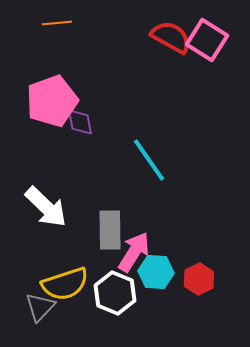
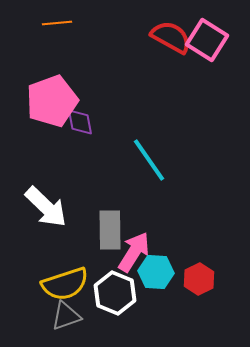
gray triangle: moved 26 px right, 9 px down; rotated 28 degrees clockwise
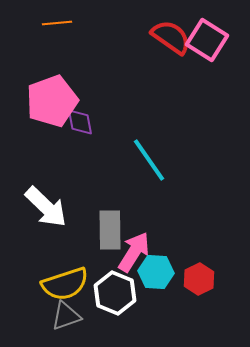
red semicircle: rotated 6 degrees clockwise
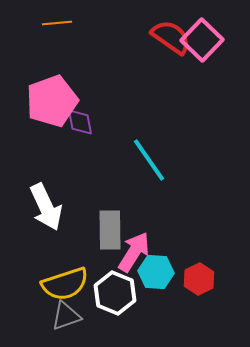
pink square: moved 5 px left; rotated 12 degrees clockwise
white arrow: rotated 21 degrees clockwise
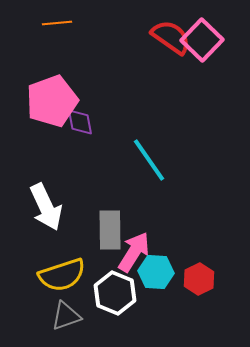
yellow semicircle: moved 3 px left, 9 px up
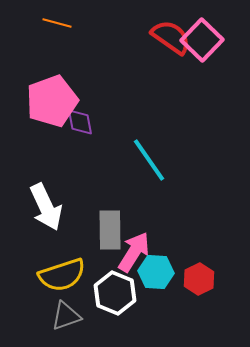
orange line: rotated 20 degrees clockwise
